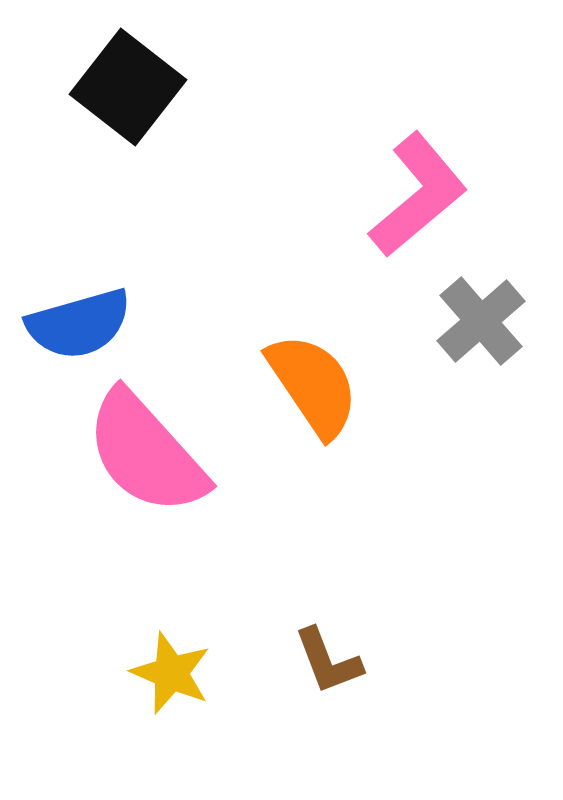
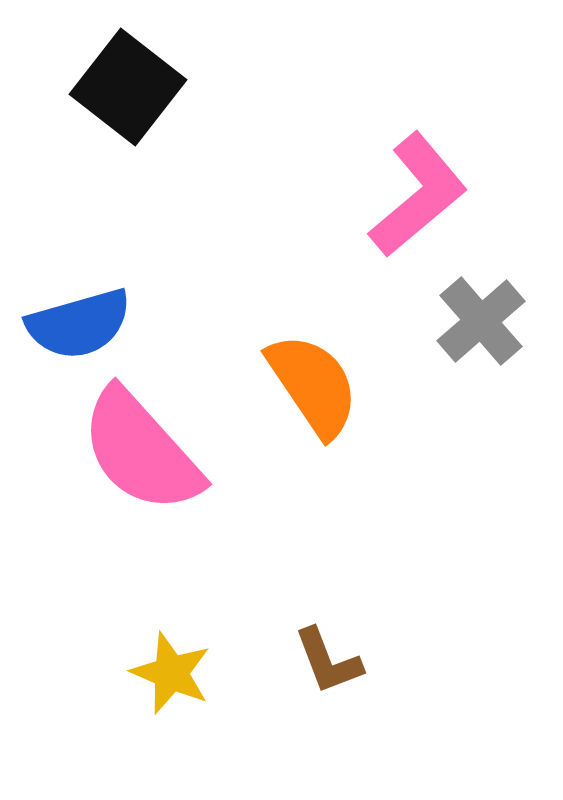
pink semicircle: moved 5 px left, 2 px up
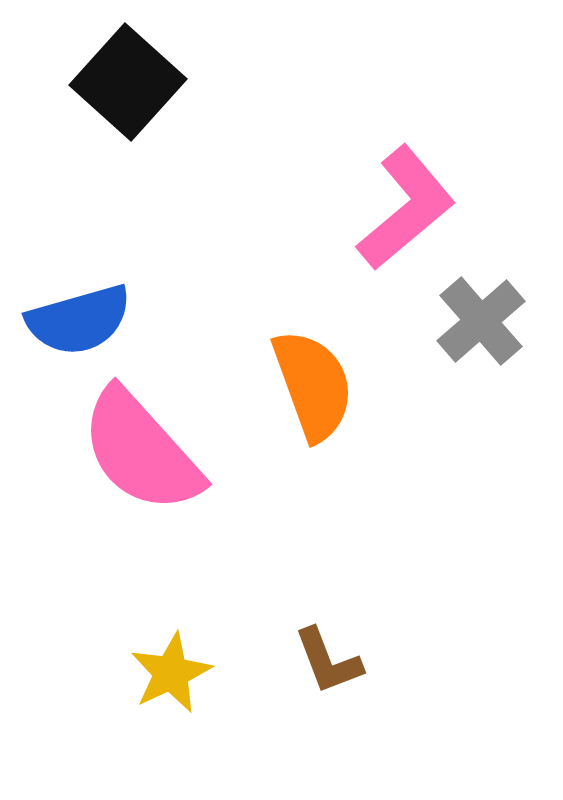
black square: moved 5 px up; rotated 4 degrees clockwise
pink L-shape: moved 12 px left, 13 px down
blue semicircle: moved 4 px up
orange semicircle: rotated 14 degrees clockwise
yellow star: rotated 24 degrees clockwise
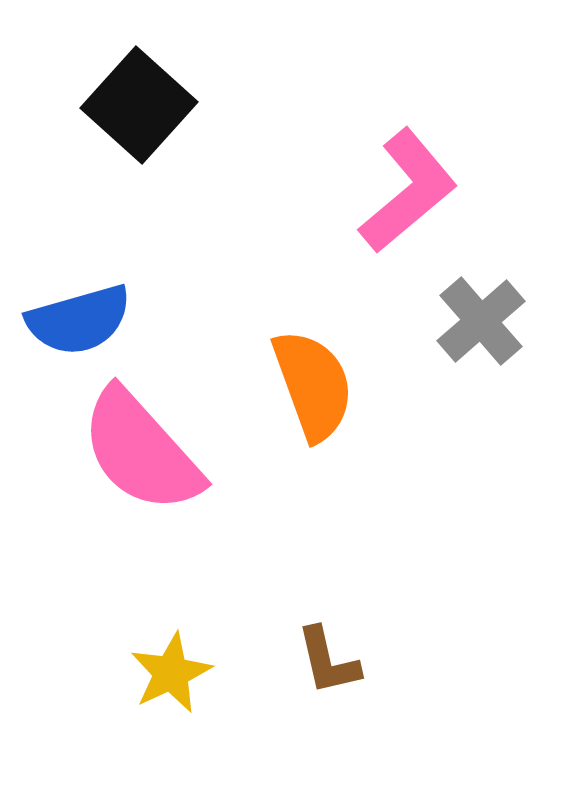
black square: moved 11 px right, 23 px down
pink L-shape: moved 2 px right, 17 px up
brown L-shape: rotated 8 degrees clockwise
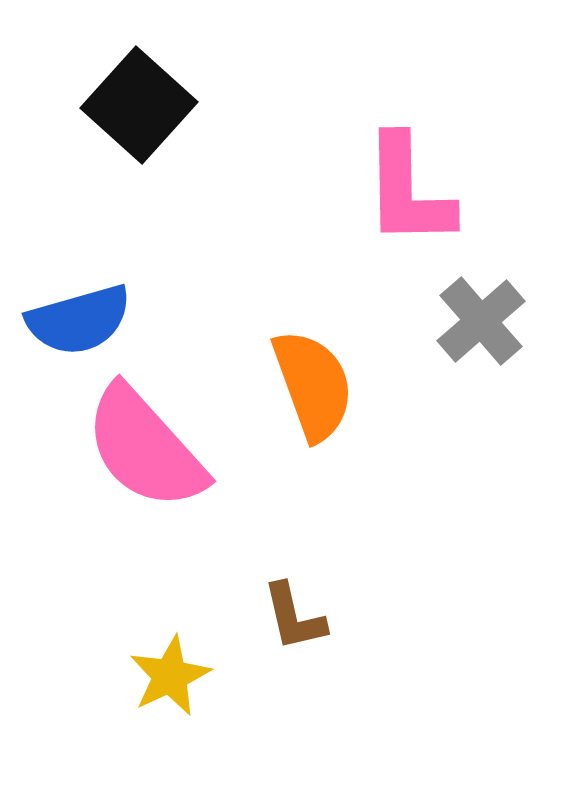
pink L-shape: rotated 129 degrees clockwise
pink semicircle: moved 4 px right, 3 px up
brown L-shape: moved 34 px left, 44 px up
yellow star: moved 1 px left, 3 px down
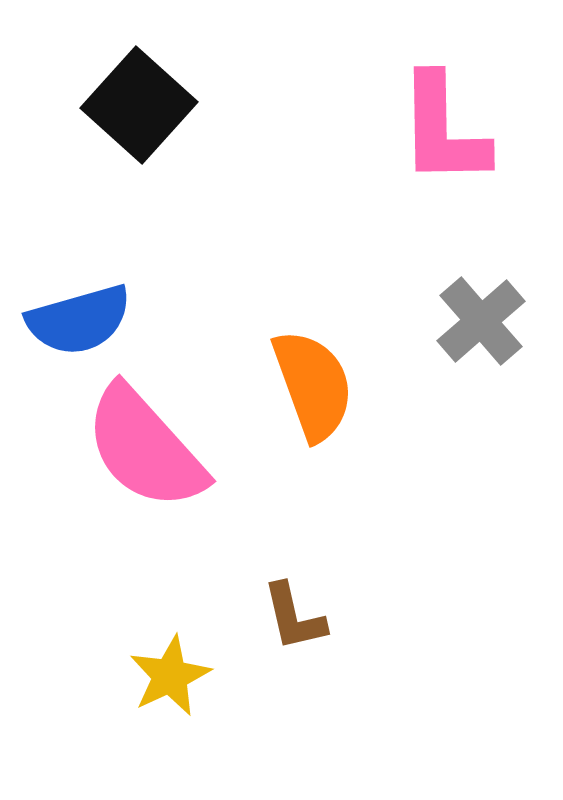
pink L-shape: moved 35 px right, 61 px up
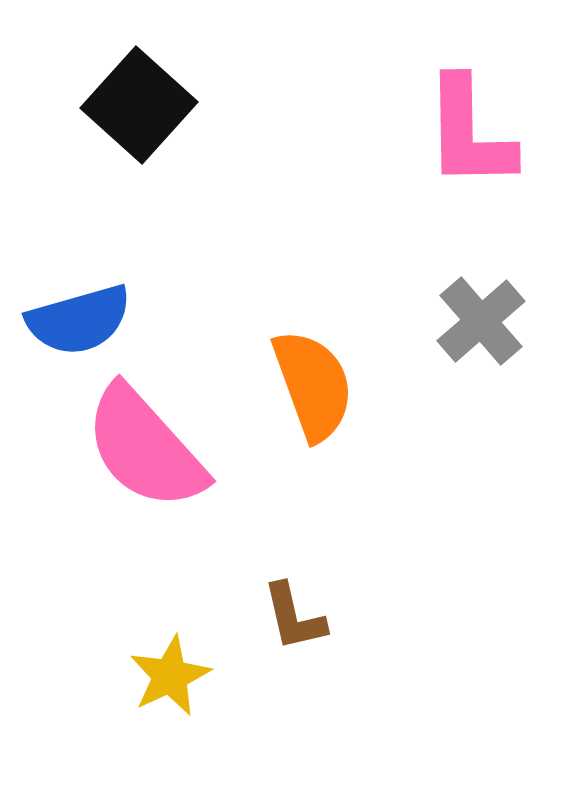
pink L-shape: moved 26 px right, 3 px down
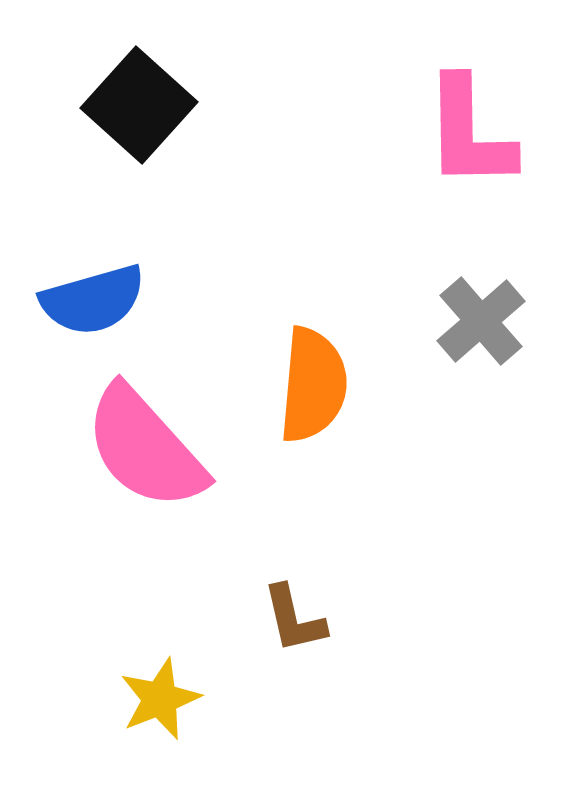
blue semicircle: moved 14 px right, 20 px up
orange semicircle: rotated 25 degrees clockwise
brown L-shape: moved 2 px down
yellow star: moved 10 px left, 23 px down; rotated 4 degrees clockwise
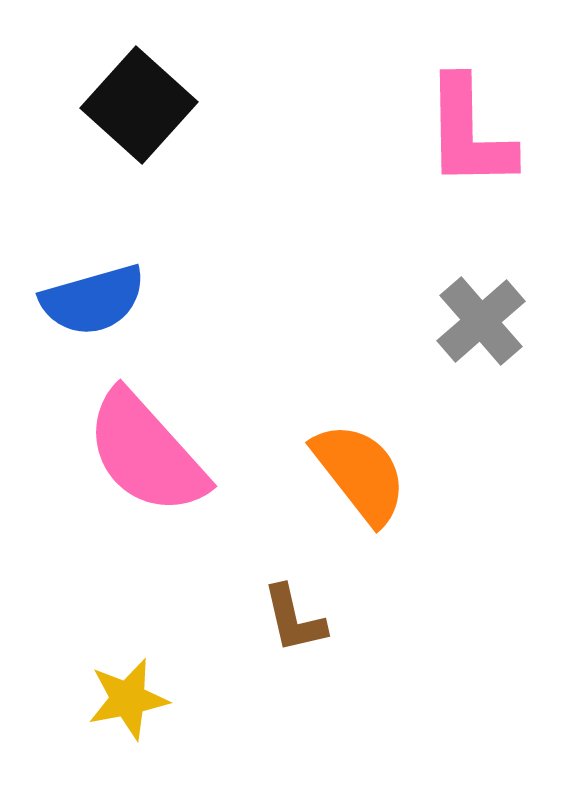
orange semicircle: moved 47 px right, 88 px down; rotated 43 degrees counterclockwise
pink semicircle: moved 1 px right, 5 px down
yellow star: moved 32 px left; rotated 10 degrees clockwise
